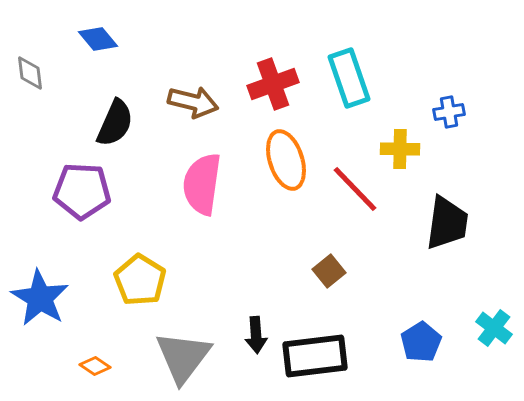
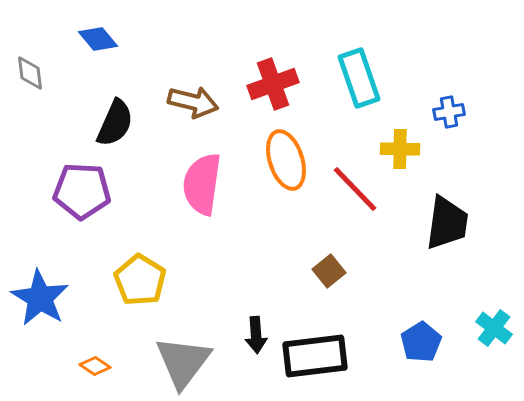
cyan rectangle: moved 10 px right
gray triangle: moved 5 px down
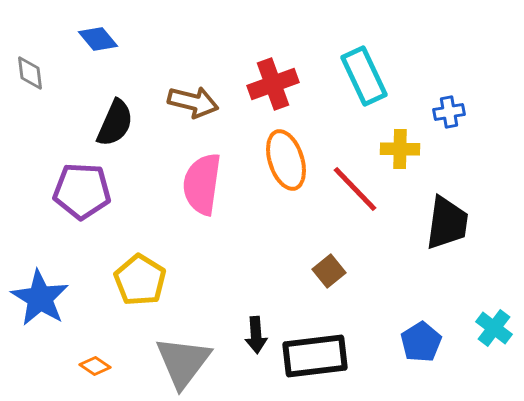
cyan rectangle: moved 5 px right, 2 px up; rotated 6 degrees counterclockwise
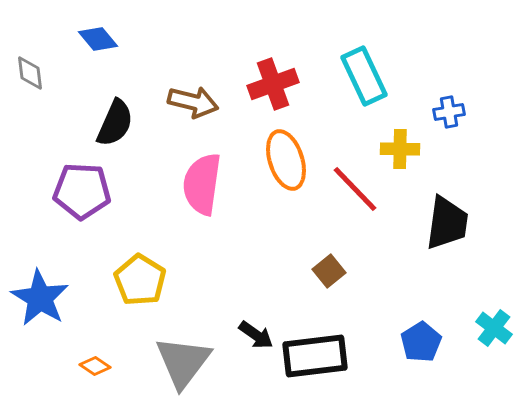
black arrow: rotated 51 degrees counterclockwise
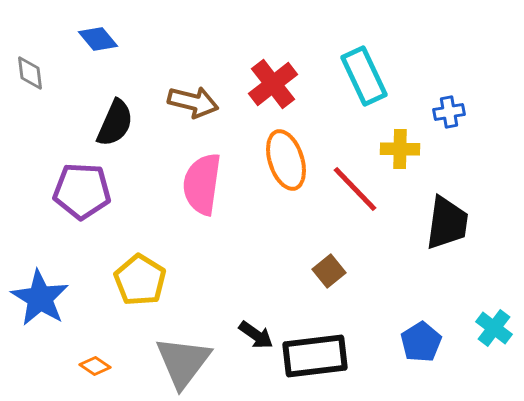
red cross: rotated 18 degrees counterclockwise
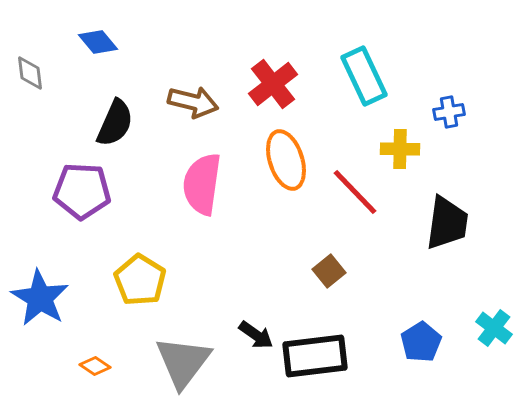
blue diamond: moved 3 px down
red line: moved 3 px down
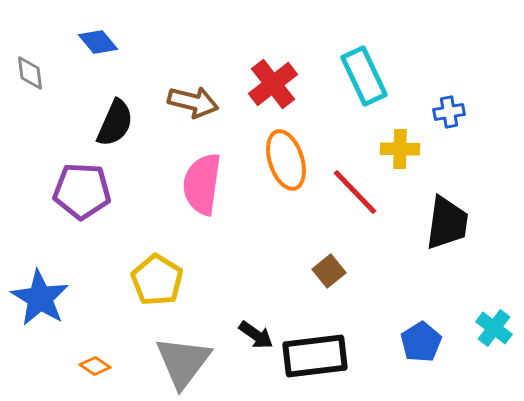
yellow pentagon: moved 17 px right
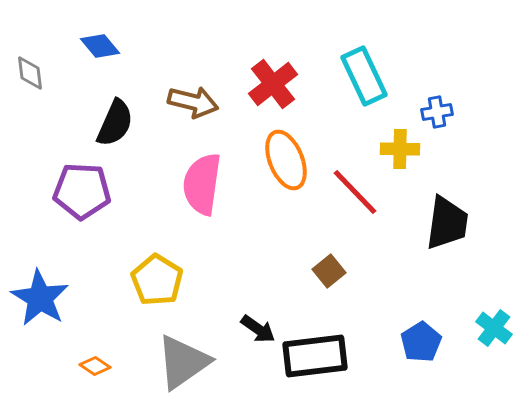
blue diamond: moved 2 px right, 4 px down
blue cross: moved 12 px left
orange ellipse: rotated 4 degrees counterclockwise
black arrow: moved 2 px right, 6 px up
gray triangle: rotated 18 degrees clockwise
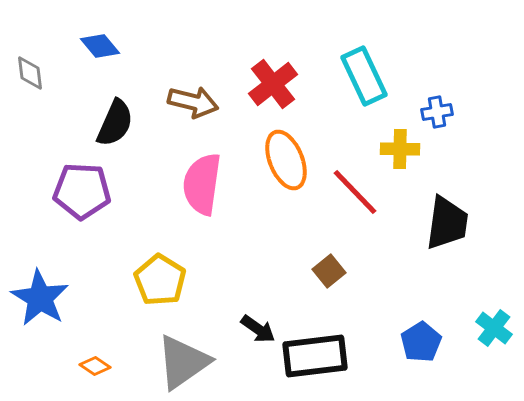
yellow pentagon: moved 3 px right
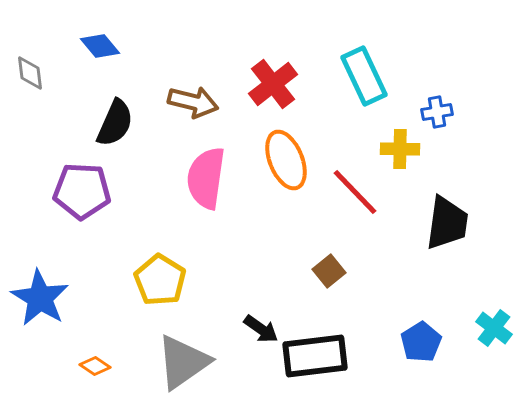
pink semicircle: moved 4 px right, 6 px up
black arrow: moved 3 px right
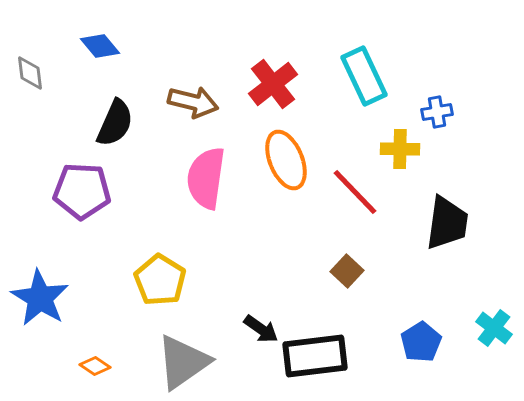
brown square: moved 18 px right; rotated 8 degrees counterclockwise
